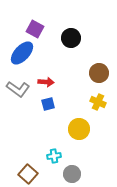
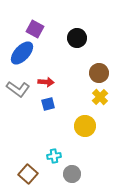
black circle: moved 6 px right
yellow cross: moved 2 px right, 5 px up; rotated 21 degrees clockwise
yellow circle: moved 6 px right, 3 px up
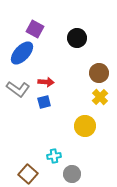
blue square: moved 4 px left, 2 px up
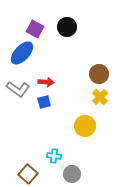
black circle: moved 10 px left, 11 px up
brown circle: moved 1 px down
cyan cross: rotated 16 degrees clockwise
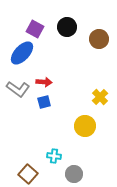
brown circle: moved 35 px up
red arrow: moved 2 px left
gray circle: moved 2 px right
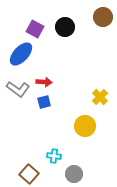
black circle: moved 2 px left
brown circle: moved 4 px right, 22 px up
blue ellipse: moved 1 px left, 1 px down
brown square: moved 1 px right
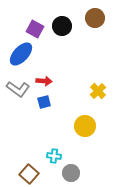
brown circle: moved 8 px left, 1 px down
black circle: moved 3 px left, 1 px up
red arrow: moved 1 px up
yellow cross: moved 2 px left, 6 px up
gray circle: moved 3 px left, 1 px up
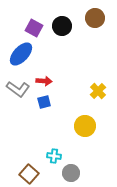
purple square: moved 1 px left, 1 px up
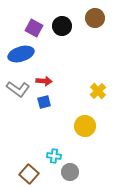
blue ellipse: rotated 30 degrees clockwise
gray circle: moved 1 px left, 1 px up
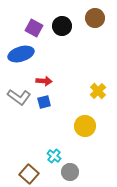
gray L-shape: moved 1 px right, 8 px down
cyan cross: rotated 32 degrees clockwise
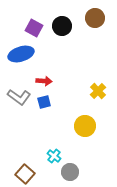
brown square: moved 4 px left
